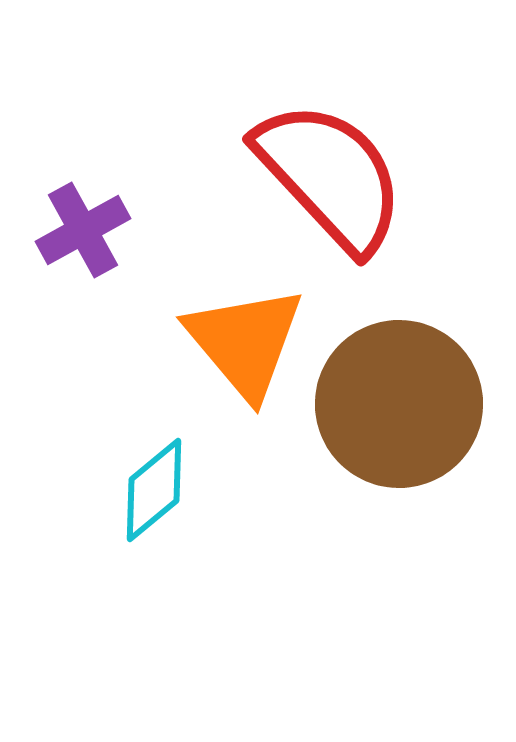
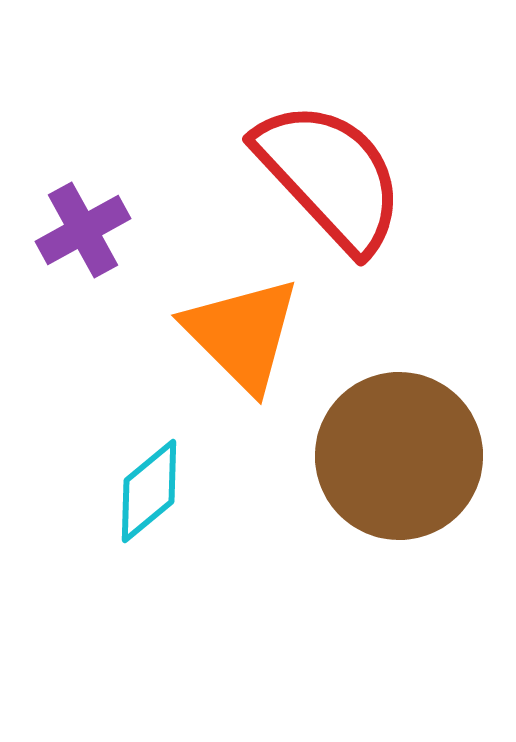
orange triangle: moved 3 px left, 8 px up; rotated 5 degrees counterclockwise
brown circle: moved 52 px down
cyan diamond: moved 5 px left, 1 px down
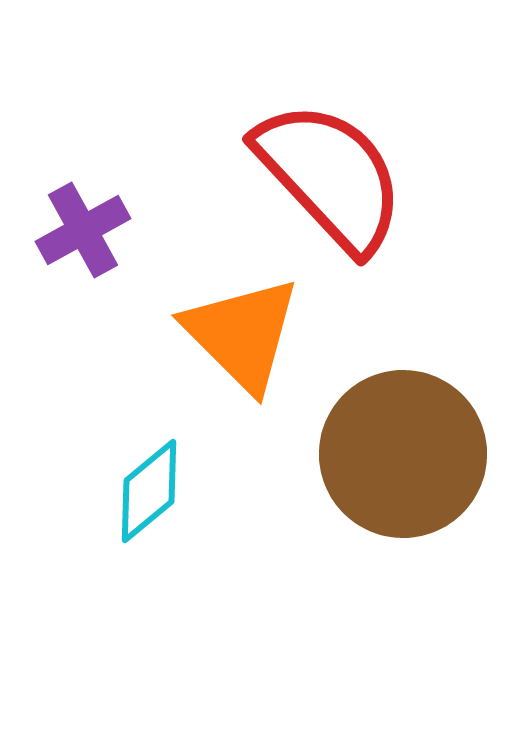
brown circle: moved 4 px right, 2 px up
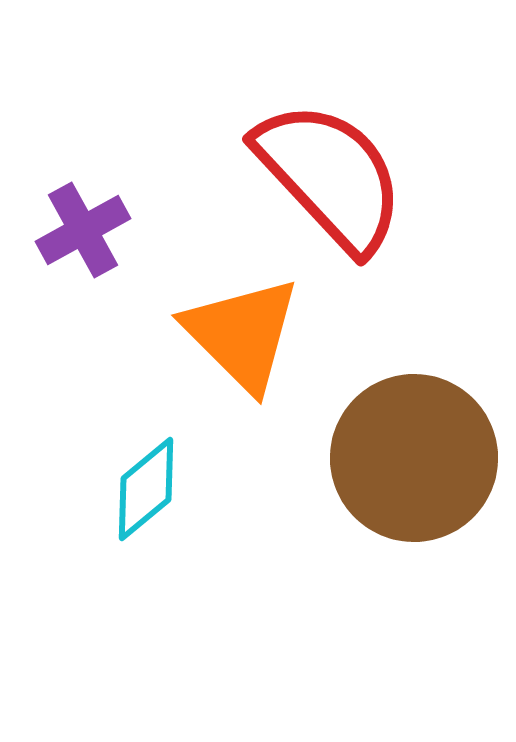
brown circle: moved 11 px right, 4 px down
cyan diamond: moved 3 px left, 2 px up
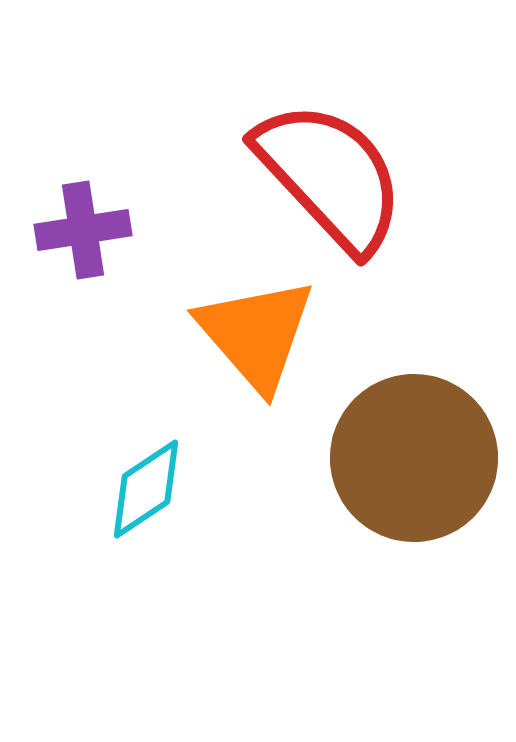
purple cross: rotated 20 degrees clockwise
orange triangle: moved 14 px right; rotated 4 degrees clockwise
cyan diamond: rotated 6 degrees clockwise
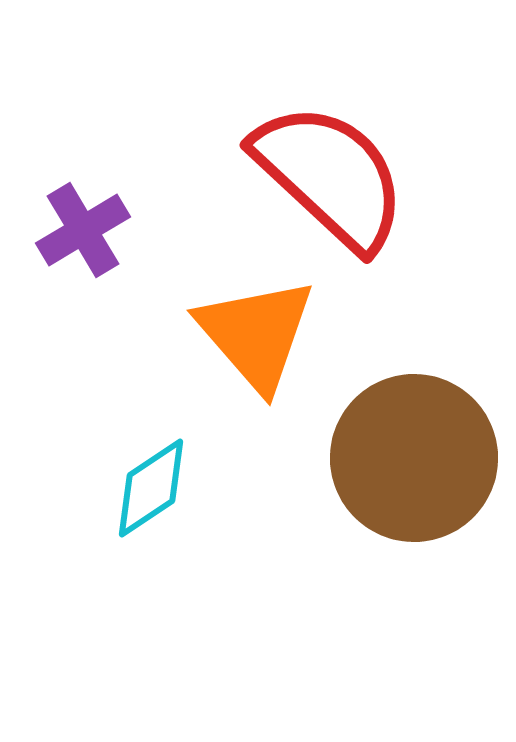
red semicircle: rotated 4 degrees counterclockwise
purple cross: rotated 22 degrees counterclockwise
cyan diamond: moved 5 px right, 1 px up
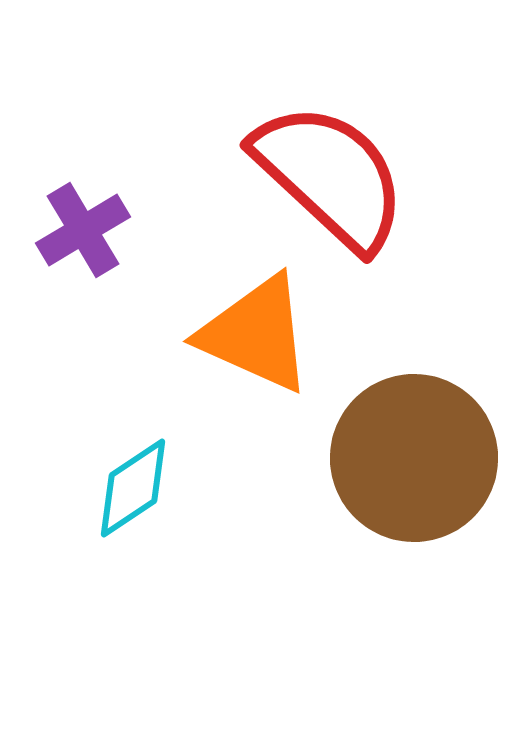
orange triangle: rotated 25 degrees counterclockwise
cyan diamond: moved 18 px left
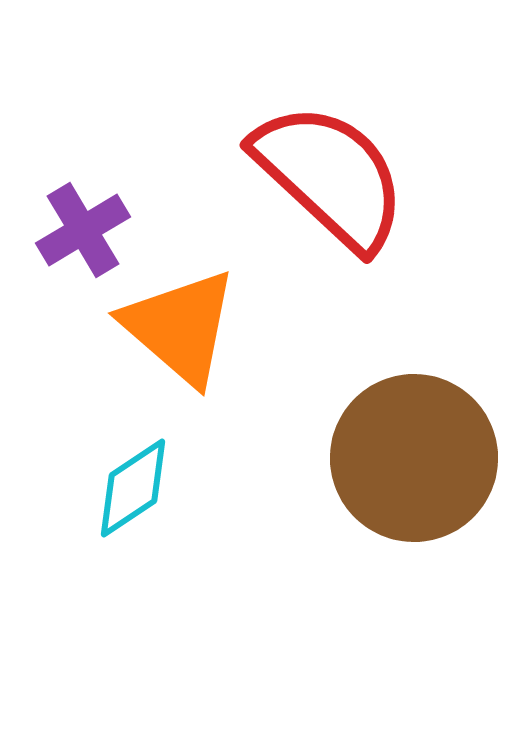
orange triangle: moved 76 px left, 7 px up; rotated 17 degrees clockwise
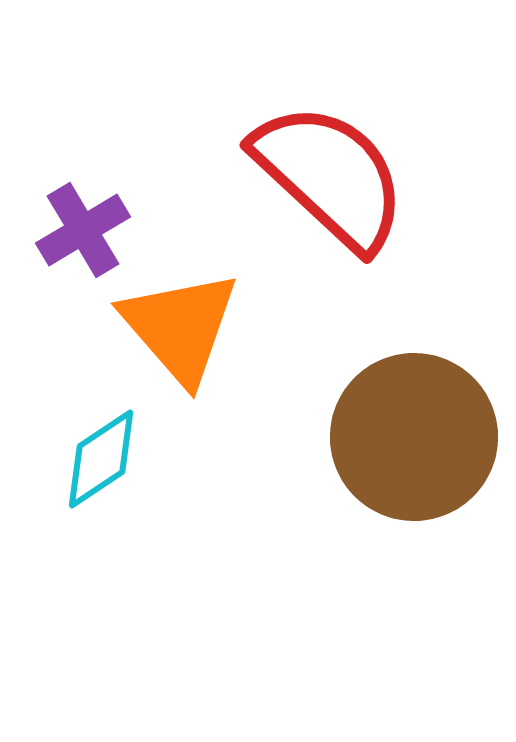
orange triangle: rotated 8 degrees clockwise
brown circle: moved 21 px up
cyan diamond: moved 32 px left, 29 px up
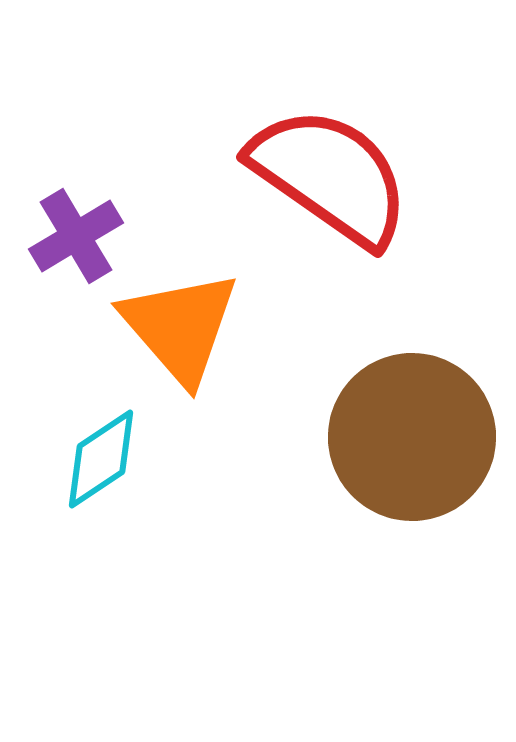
red semicircle: rotated 8 degrees counterclockwise
purple cross: moved 7 px left, 6 px down
brown circle: moved 2 px left
